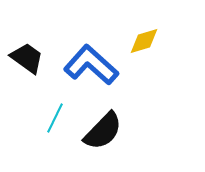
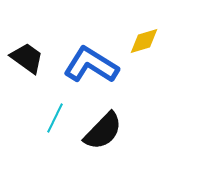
blue L-shape: rotated 10 degrees counterclockwise
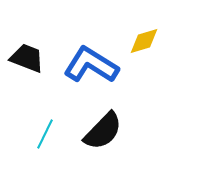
black trapezoid: rotated 15 degrees counterclockwise
cyan line: moved 10 px left, 16 px down
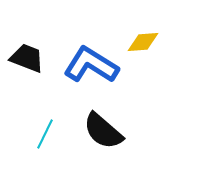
yellow diamond: moved 1 px left, 1 px down; rotated 12 degrees clockwise
black semicircle: rotated 87 degrees clockwise
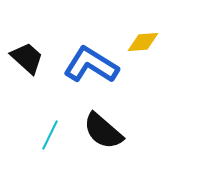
black trapezoid: rotated 21 degrees clockwise
cyan line: moved 5 px right, 1 px down
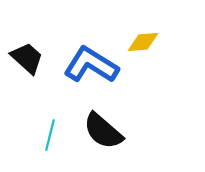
cyan line: rotated 12 degrees counterclockwise
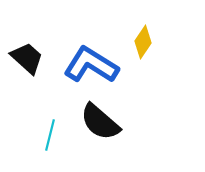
yellow diamond: rotated 52 degrees counterclockwise
black semicircle: moved 3 px left, 9 px up
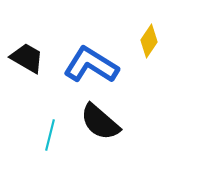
yellow diamond: moved 6 px right, 1 px up
black trapezoid: rotated 12 degrees counterclockwise
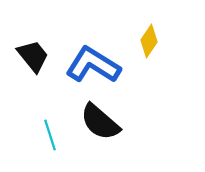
black trapezoid: moved 6 px right, 2 px up; rotated 21 degrees clockwise
blue L-shape: moved 2 px right
cyan line: rotated 32 degrees counterclockwise
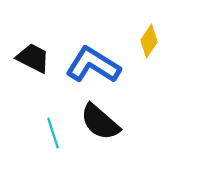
black trapezoid: moved 2 px down; rotated 24 degrees counterclockwise
cyan line: moved 3 px right, 2 px up
